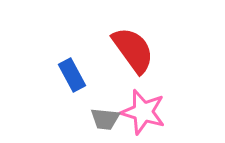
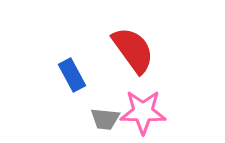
pink star: rotated 15 degrees counterclockwise
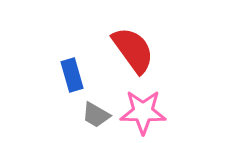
blue rectangle: rotated 12 degrees clockwise
gray trapezoid: moved 9 px left, 4 px up; rotated 24 degrees clockwise
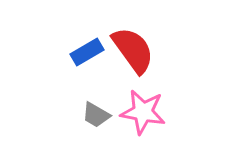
blue rectangle: moved 15 px right, 23 px up; rotated 76 degrees clockwise
pink star: rotated 9 degrees clockwise
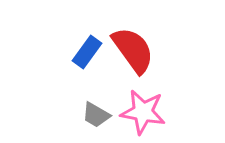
blue rectangle: rotated 24 degrees counterclockwise
